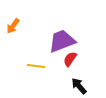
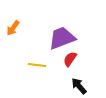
orange arrow: moved 2 px down
purple trapezoid: moved 3 px up
yellow line: moved 1 px right, 1 px up
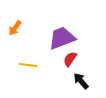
orange arrow: moved 2 px right
yellow line: moved 9 px left
black arrow: moved 2 px right, 5 px up
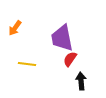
purple trapezoid: rotated 80 degrees counterclockwise
yellow line: moved 1 px left, 1 px up
black arrow: rotated 36 degrees clockwise
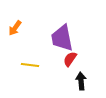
yellow line: moved 3 px right, 1 px down
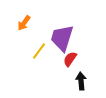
orange arrow: moved 9 px right, 5 px up
purple trapezoid: rotated 28 degrees clockwise
yellow line: moved 9 px right, 14 px up; rotated 60 degrees counterclockwise
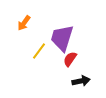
black arrow: rotated 84 degrees clockwise
